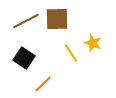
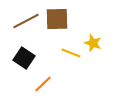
yellow line: rotated 36 degrees counterclockwise
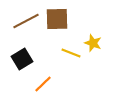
black square: moved 2 px left, 1 px down; rotated 25 degrees clockwise
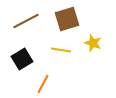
brown square: moved 10 px right; rotated 15 degrees counterclockwise
yellow line: moved 10 px left, 3 px up; rotated 12 degrees counterclockwise
orange line: rotated 18 degrees counterclockwise
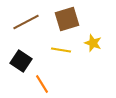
brown line: moved 1 px down
black square: moved 1 px left, 2 px down; rotated 25 degrees counterclockwise
orange line: moved 1 px left; rotated 60 degrees counterclockwise
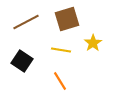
yellow star: rotated 18 degrees clockwise
black square: moved 1 px right
orange line: moved 18 px right, 3 px up
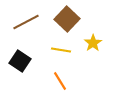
brown square: rotated 30 degrees counterclockwise
black square: moved 2 px left
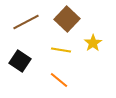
orange line: moved 1 px left, 1 px up; rotated 18 degrees counterclockwise
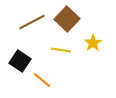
brown line: moved 6 px right
orange line: moved 17 px left
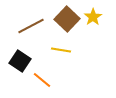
brown line: moved 1 px left, 4 px down
yellow star: moved 26 px up
